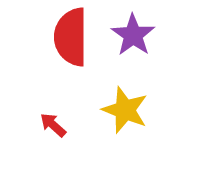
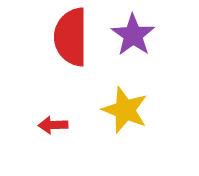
red arrow: rotated 44 degrees counterclockwise
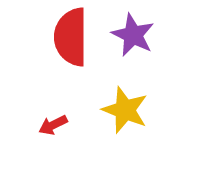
purple star: rotated 9 degrees counterclockwise
red arrow: rotated 24 degrees counterclockwise
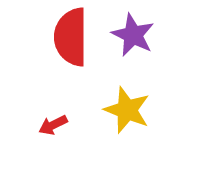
yellow star: moved 2 px right
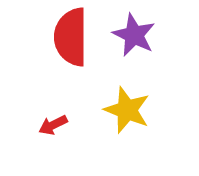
purple star: moved 1 px right
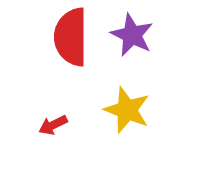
purple star: moved 2 px left
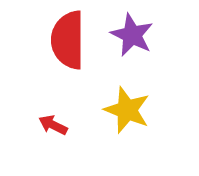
red semicircle: moved 3 px left, 3 px down
red arrow: rotated 52 degrees clockwise
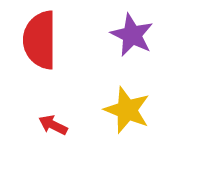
red semicircle: moved 28 px left
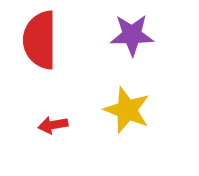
purple star: rotated 27 degrees counterclockwise
red arrow: rotated 36 degrees counterclockwise
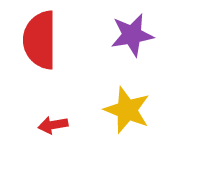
purple star: rotated 9 degrees counterclockwise
